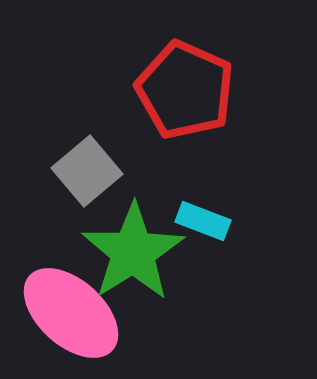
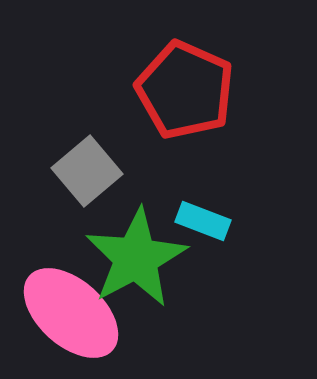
green star: moved 3 px right, 6 px down; rotated 4 degrees clockwise
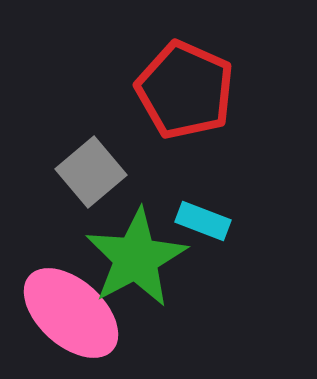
gray square: moved 4 px right, 1 px down
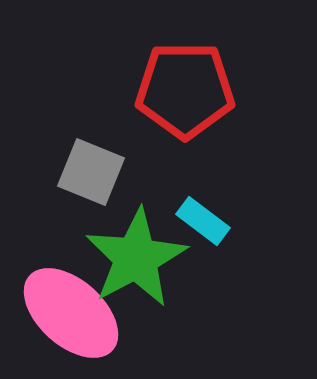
red pentagon: rotated 24 degrees counterclockwise
gray square: rotated 28 degrees counterclockwise
cyan rectangle: rotated 16 degrees clockwise
